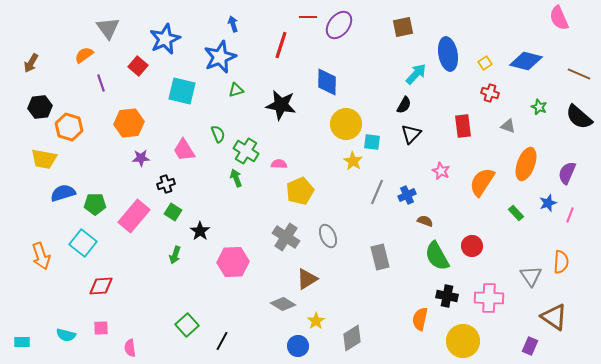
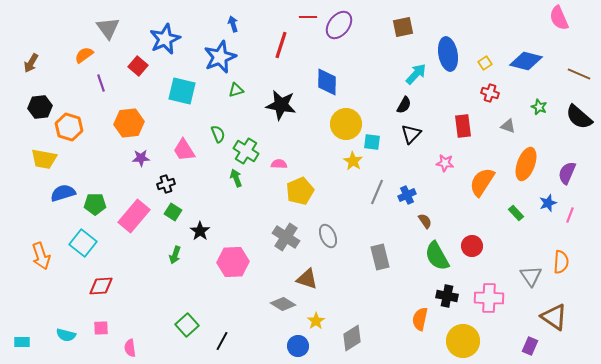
pink star at (441, 171): moved 4 px right, 8 px up; rotated 18 degrees counterclockwise
brown semicircle at (425, 221): rotated 35 degrees clockwise
brown triangle at (307, 279): rotated 50 degrees clockwise
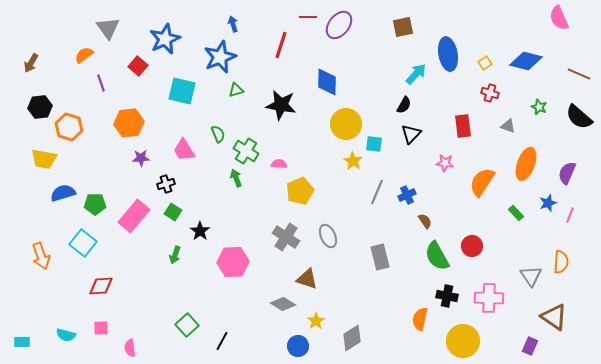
cyan square at (372, 142): moved 2 px right, 2 px down
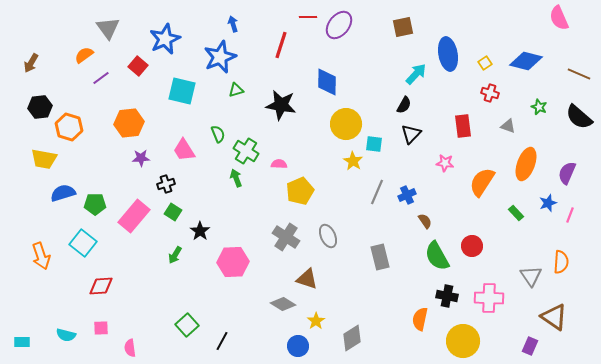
purple line at (101, 83): moved 5 px up; rotated 72 degrees clockwise
green arrow at (175, 255): rotated 12 degrees clockwise
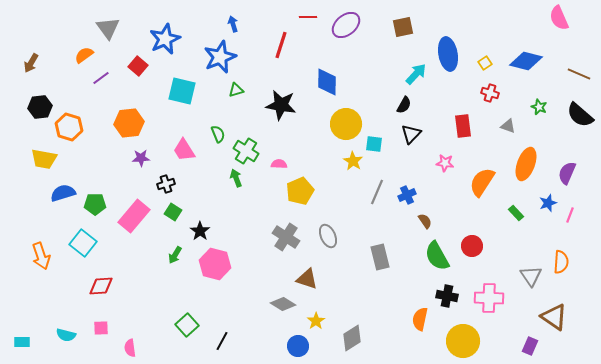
purple ellipse at (339, 25): moved 7 px right; rotated 12 degrees clockwise
black semicircle at (579, 117): moved 1 px right, 2 px up
pink hexagon at (233, 262): moved 18 px left, 2 px down; rotated 16 degrees clockwise
